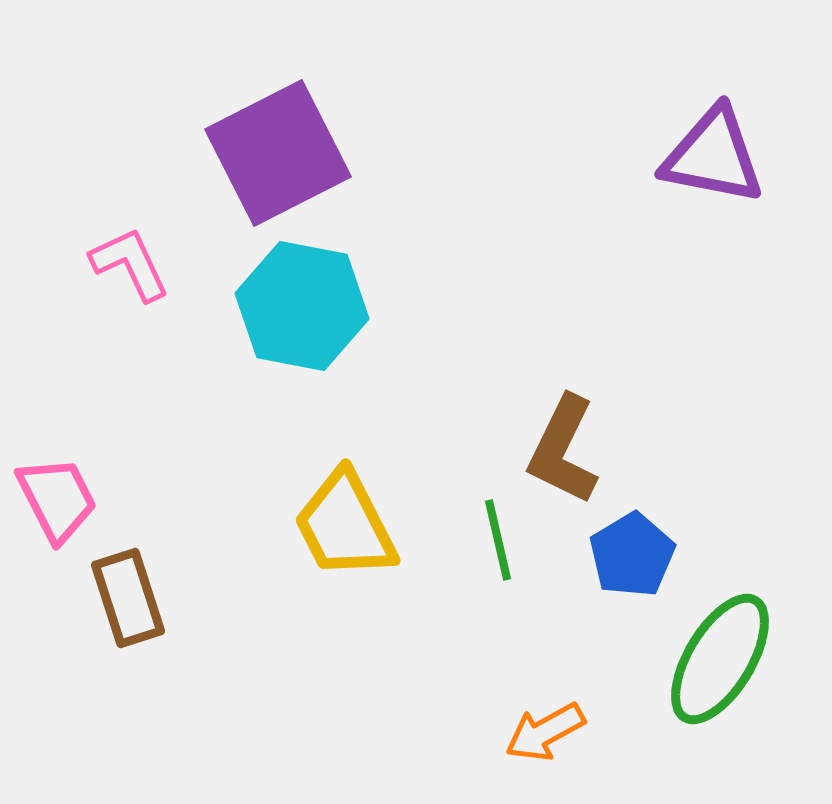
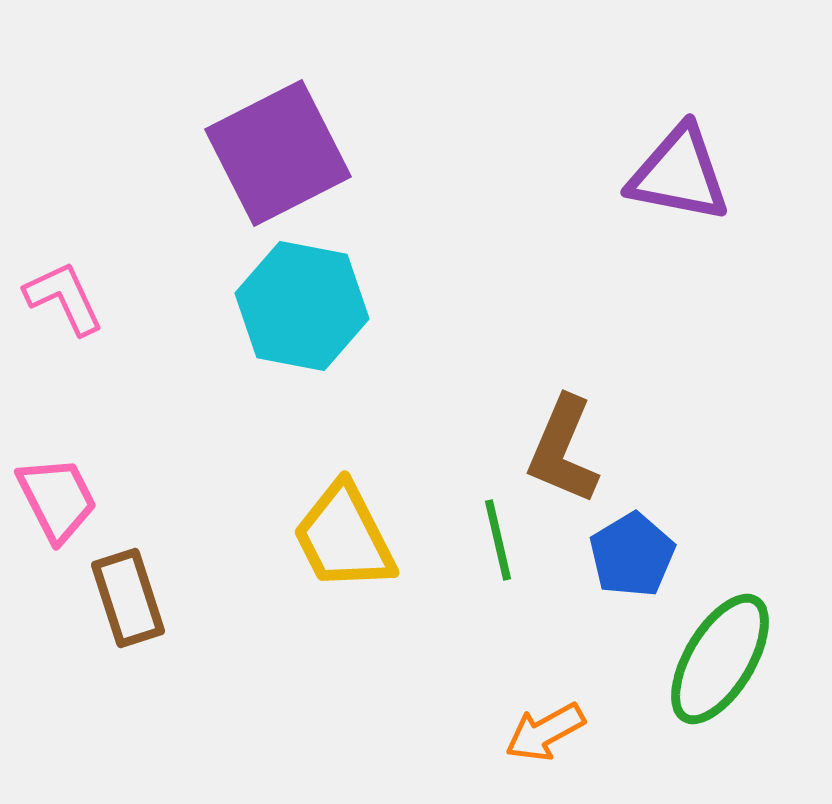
purple triangle: moved 34 px left, 18 px down
pink L-shape: moved 66 px left, 34 px down
brown L-shape: rotated 3 degrees counterclockwise
yellow trapezoid: moved 1 px left, 12 px down
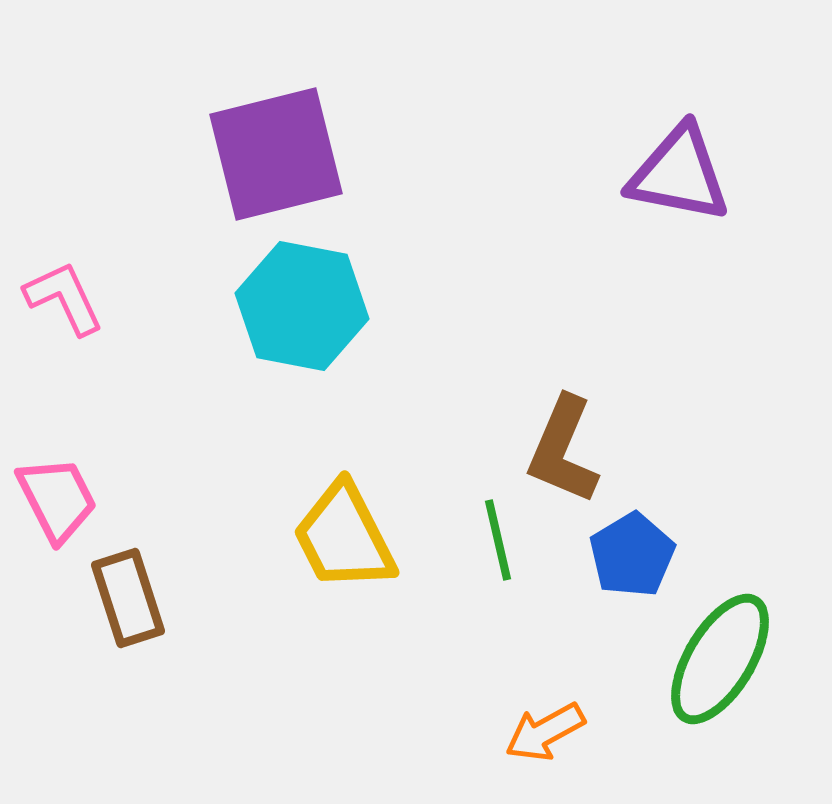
purple square: moved 2 px left, 1 px down; rotated 13 degrees clockwise
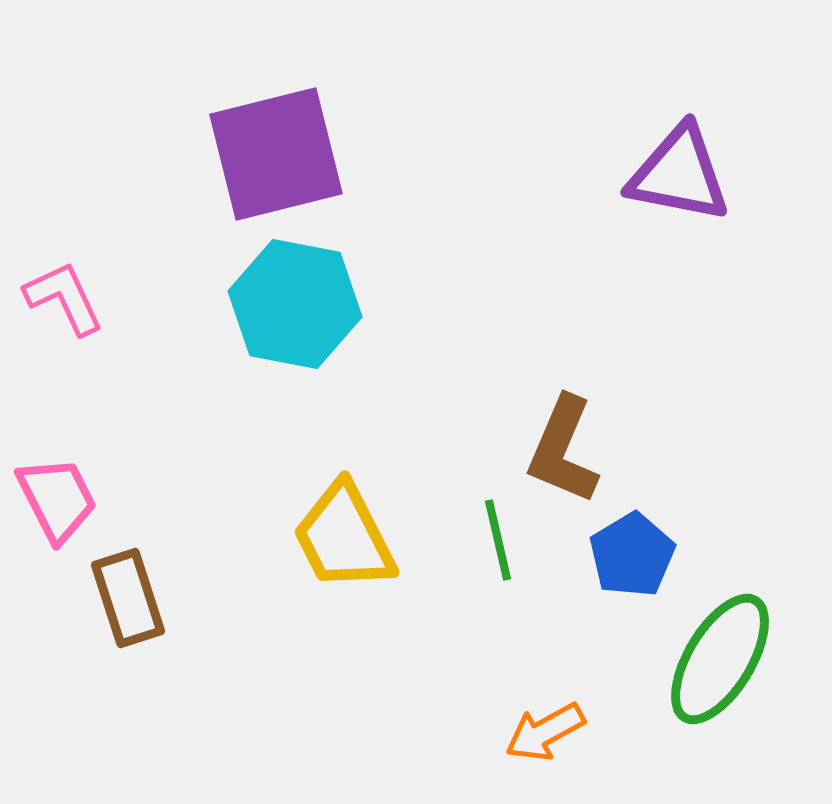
cyan hexagon: moved 7 px left, 2 px up
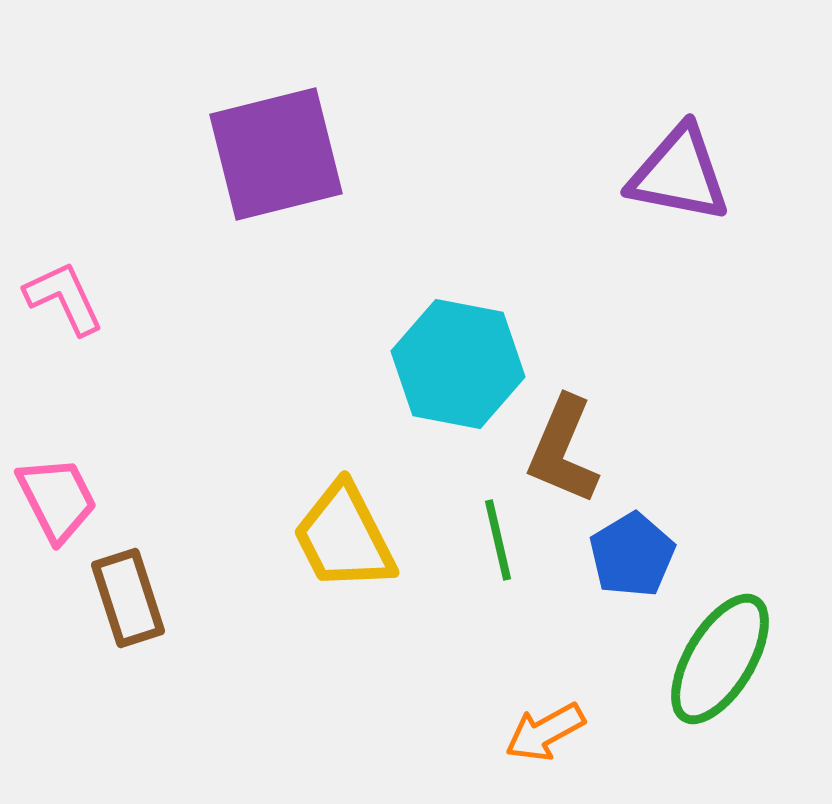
cyan hexagon: moved 163 px right, 60 px down
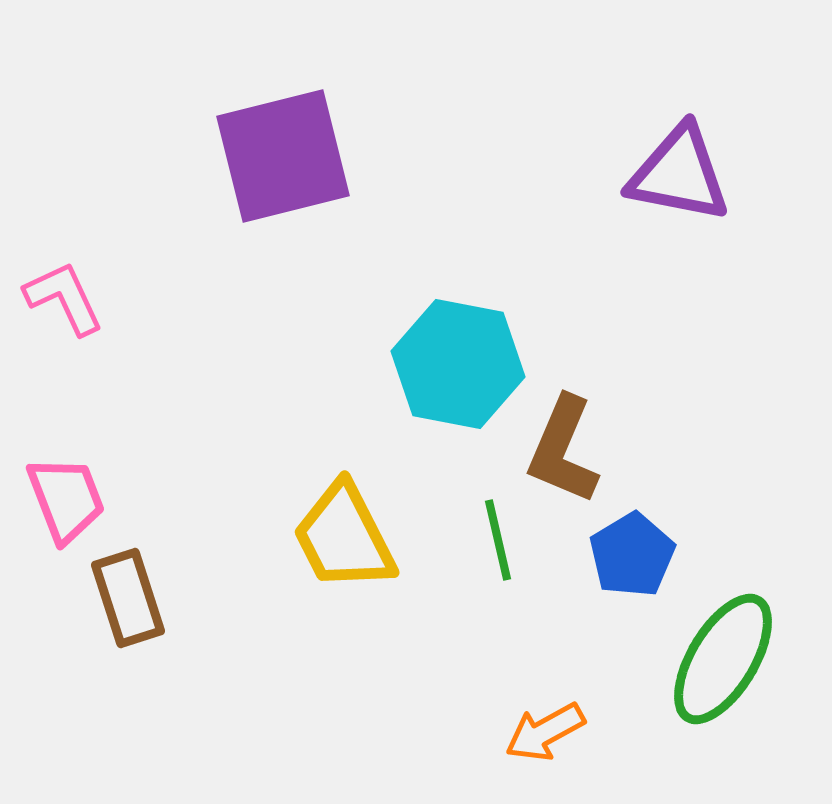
purple square: moved 7 px right, 2 px down
pink trapezoid: moved 9 px right; rotated 6 degrees clockwise
green ellipse: moved 3 px right
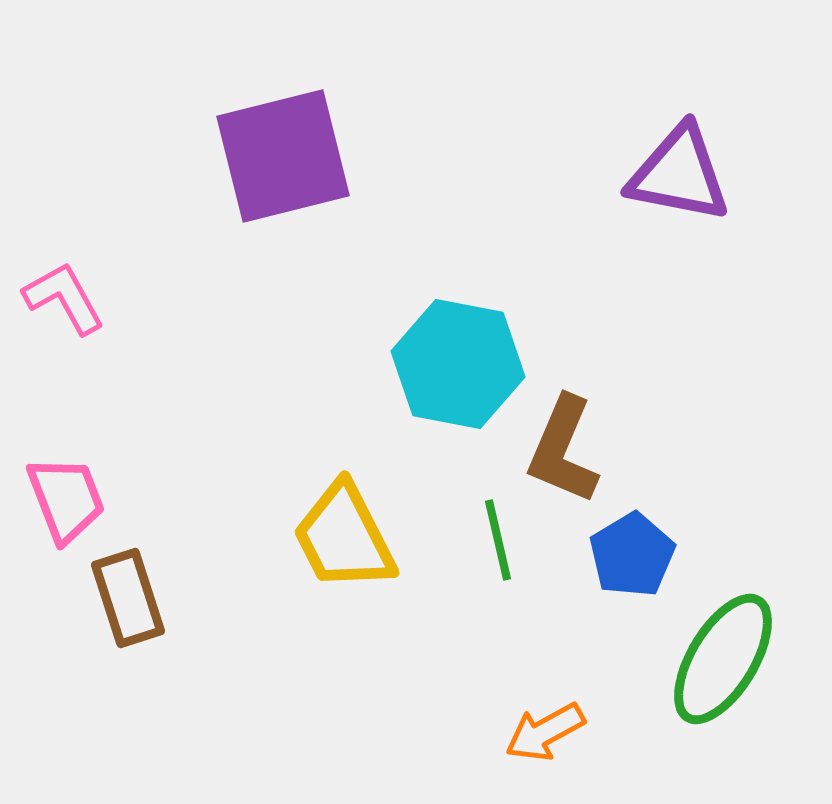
pink L-shape: rotated 4 degrees counterclockwise
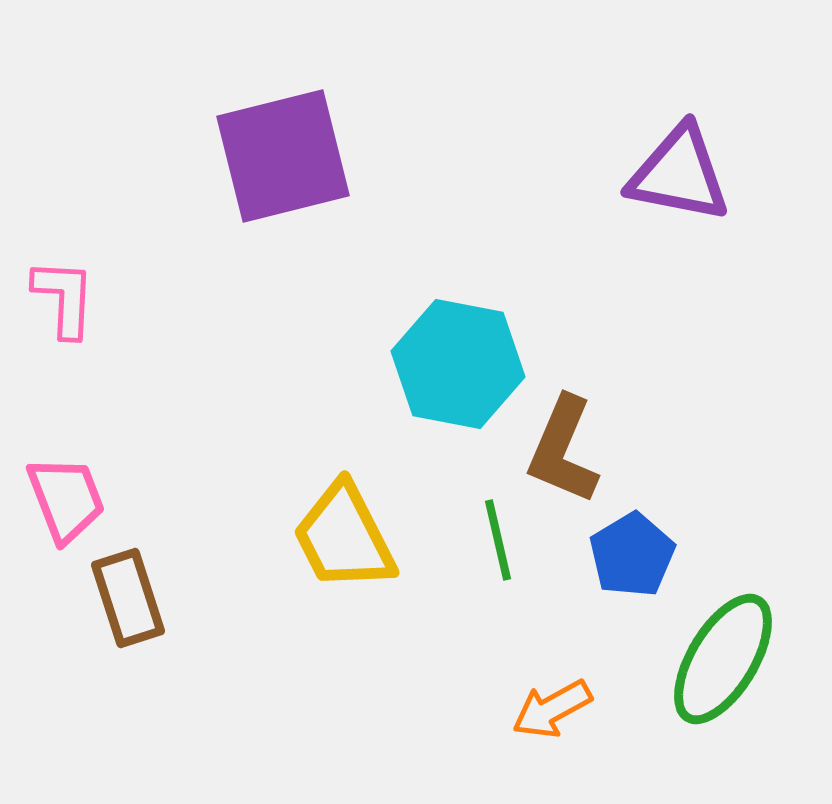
pink L-shape: rotated 32 degrees clockwise
orange arrow: moved 7 px right, 23 px up
